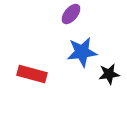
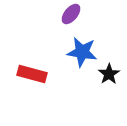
blue star: rotated 16 degrees clockwise
black star: rotated 25 degrees counterclockwise
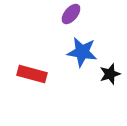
black star: moved 1 px right; rotated 15 degrees clockwise
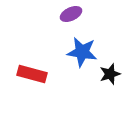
purple ellipse: rotated 25 degrees clockwise
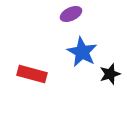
blue star: rotated 20 degrees clockwise
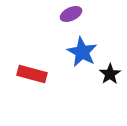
black star: rotated 15 degrees counterclockwise
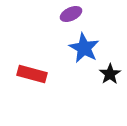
blue star: moved 2 px right, 4 px up
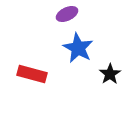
purple ellipse: moved 4 px left
blue star: moved 6 px left
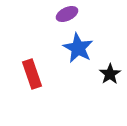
red rectangle: rotated 56 degrees clockwise
